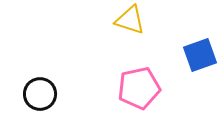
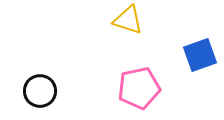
yellow triangle: moved 2 px left
black circle: moved 3 px up
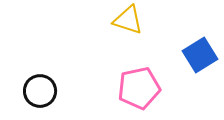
blue square: rotated 12 degrees counterclockwise
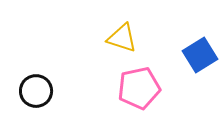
yellow triangle: moved 6 px left, 18 px down
black circle: moved 4 px left
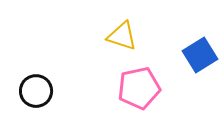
yellow triangle: moved 2 px up
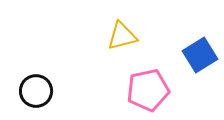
yellow triangle: rotated 32 degrees counterclockwise
pink pentagon: moved 9 px right, 2 px down
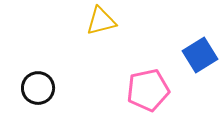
yellow triangle: moved 21 px left, 15 px up
black circle: moved 2 px right, 3 px up
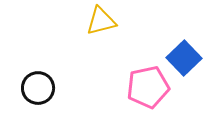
blue square: moved 16 px left, 3 px down; rotated 12 degrees counterclockwise
pink pentagon: moved 3 px up
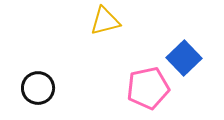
yellow triangle: moved 4 px right
pink pentagon: moved 1 px down
